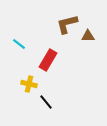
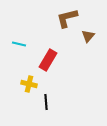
brown L-shape: moved 6 px up
brown triangle: rotated 48 degrees counterclockwise
cyan line: rotated 24 degrees counterclockwise
black line: rotated 35 degrees clockwise
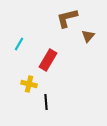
cyan line: rotated 72 degrees counterclockwise
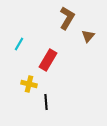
brown L-shape: rotated 135 degrees clockwise
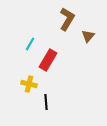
brown L-shape: moved 1 px down
cyan line: moved 11 px right
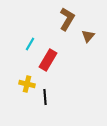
yellow cross: moved 2 px left
black line: moved 1 px left, 5 px up
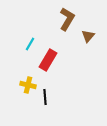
yellow cross: moved 1 px right, 1 px down
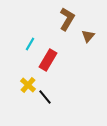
yellow cross: rotated 28 degrees clockwise
black line: rotated 35 degrees counterclockwise
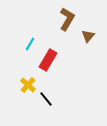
black line: moved 1 px right, 2 px down
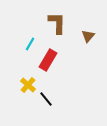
brown L-shape: moved 10 px left, 4 px down; rotated 30 degrees counterclockwise
